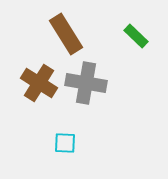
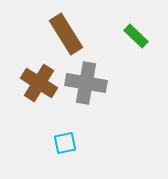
cyan square: rotated 15 degrees counterclockwise
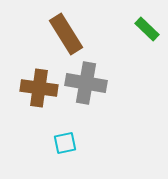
green rectangle: moved 11 px right, 7 px up
brown cross: moved 5 px down; rotated 24 degrees counterclockwise
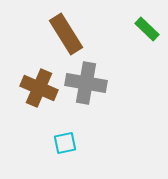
brown cross: rotated 15 degrees clockwise
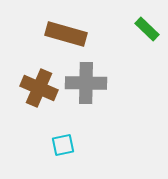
brown rectangle: rotated 42 degrees counterclockwise
gray cross: rotated 9 degrees counterclockwise
cyan square: moved 2 px left, 2 px down
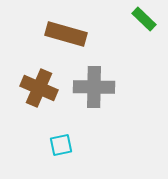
green rectangle: moved 3 px left, 10 px up
gray cross: moved 8 px right, 4 px down
cyan square: moved 2 px left
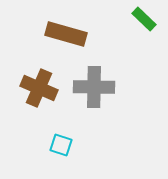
cyan square: rotated 30 degrees clockwise
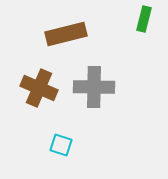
green rectangle: rotated 60 degrees clockwise
brown rectangle: rotated 30 degrees counterclockwise
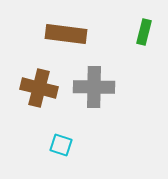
green rectangle: moved 13 px down
brown rectangle: rotated 21 degrees clockwise
brown cross: rotated 9 degrees counterclockwise
